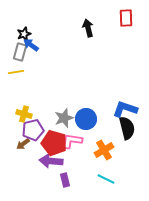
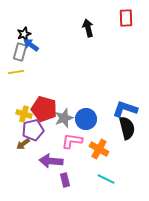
red pentagon: moved 10 px left, 34 px up
orange cross: moved 5 px left, 1 px up; rotated 30 degrees counterclockwise
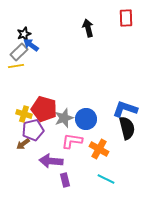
gray rectangle: moved 1 px left; rotated 30 degrees clockwise
yellow line: moved 6 px up
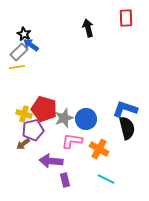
black star: rotated 24 degrees counterclockwise
yellow line: moved 1 px right, 1 px down
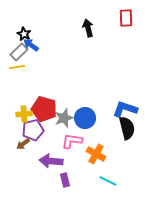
yellow cross: rotated 21 degrees counterclockwise
blue circle: moved 1 px left, 1 px up
orange cross: moved 3 px left, 5 px down
cyan line: moved 2 px right, 2 px down
